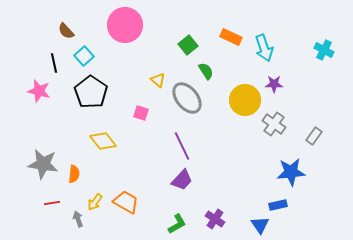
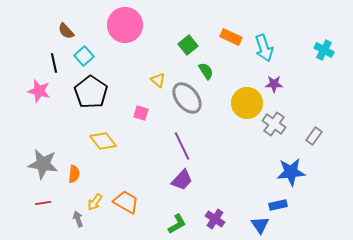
yellow circle: moved 2 px right, 3 px down
red line: moved 9 px left
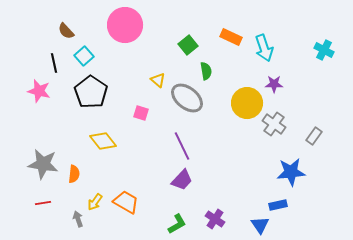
green semicircle: rotated 24 degrees clockwise
gray ellipse: rotated 12 degrees counterclockwise
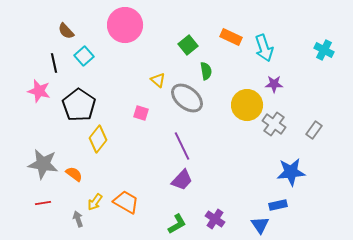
black pentagon: moved 12 px left, 13 px down
yellow circle: moved 2 px down
gray rectangle: moved 6 px up
yellow diamond: moved 5 px left, 2 px up; rotated 76 degrees clockwise
orange semicircle: rotated 60 degrees counterclockwise
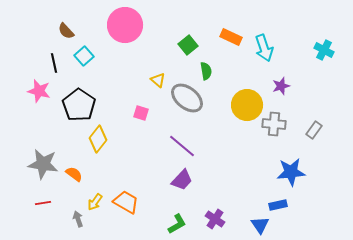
purple star: moved 7 px right, 2 px down; rotated 18 degrees counterclockwise
gray cross: rotated 30 degrees counterclockwise
purple line: rotated 24 degrees counterclockwise
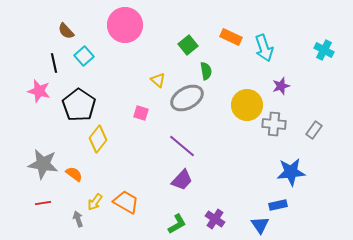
gray ellipse: rotated 68 degrees counterclockwise
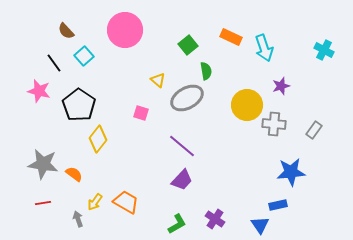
pink circle: moved 5 px down
black line: rotated 24 degrees counterclockwise
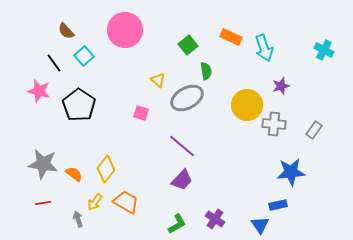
yellow diamond: moved 8 px right, 30 px down
